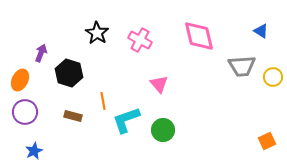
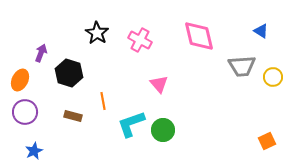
cyan L-shape: moved 5 px right, 4 px down
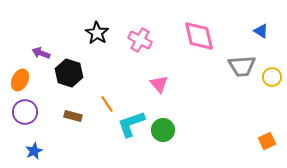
purple arrow: rotated 90 degrees counterclockwise
yellow circle: moved 1 px left
orange line: moved 4 px right, 3 px down; rotated 24 degrees counterclockwise
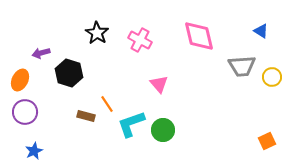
purple arrow: rotated 36 degrees counterclockwise
brown rectangle: moved 13 px right
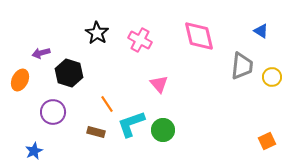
gray trapezoid: rotated 80 degrees counterclockwise
purple circle: moved 28 px right
brown rectangle: moved 10 px right, 16 px down
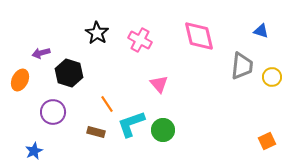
blue triangle: rotated 14 degrees counterclockwise
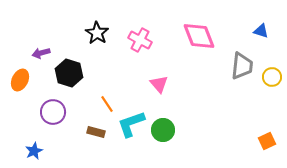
pink diamond: rotated 8 degrees counterclockwise
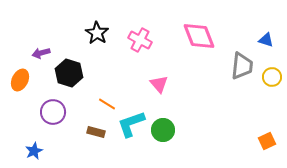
blue triangle: moved 5 px right, 9 px down
orange line: rotated 24 degrees counterclockwise
